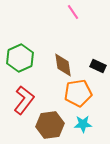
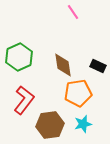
green hexagon: moved 1 px left, 1 px up
cyan star: rotated 12 degrees counterclockwise
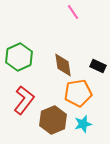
brown hexagon: moved 3 px right, 5 px up; rotated 16 degrees counterclockwise
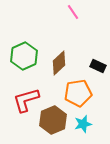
green hexagon: moved 5 px right, 1 px up
brown diamond: moved 4 px left, 2 px up; rotated 55 degrees clockwise
red L-shape: moved 2 px right; rotated 144 degrees counterclockwise
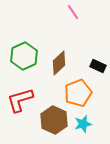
orange pentagon: rotated 12 degrees counterclockwise
red L-shape: moved 6 px left
brown hexagon: moved 1 px right; rotated 12 degrees counterclockwise
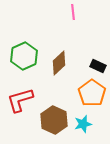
pink line: rotated 28 degrees clockwise
orange pentagon: moved 14 px right; rotated 16 degrees counterclockwise
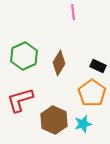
brown diamond: rotated 15 degrees counterclockwise
